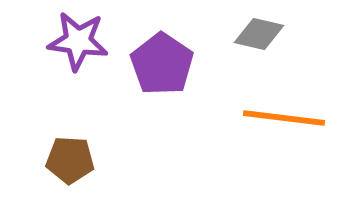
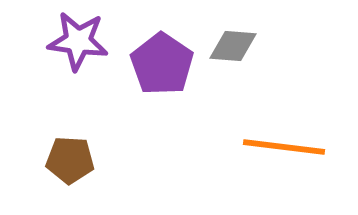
gray diamond: moved 26 px left, 12 px down; rotated 9 degrees counterclockwise
orange line: moved 29 px down
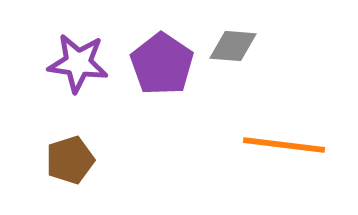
purple star: moved 22 px down
orange line: moved 2 px up
brown pentagon: rotated 21 degrees counterclockwise
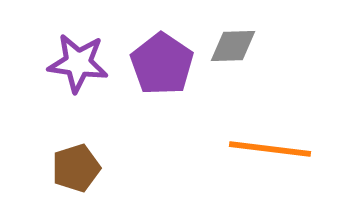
gray diamond: rotated 6 degrees counterclockwise
orange line: moved 14 px left, 4 px down
brown pentagon: moved 6 px right, 8 px down
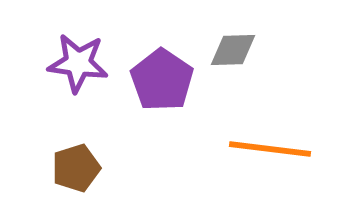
gray diamond: moved 4 px down
purple pentagon: moved 16 px down
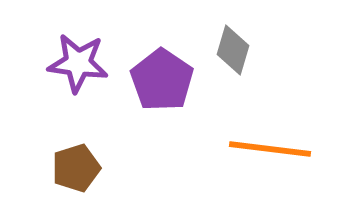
gray diamond: rotated 72 degrees counterclockwise
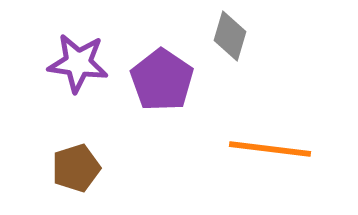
gray diamond: moved 3 px left, 14 px up
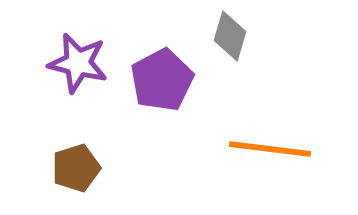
purple star: rotated 6 degrees clockwise
purple pentagon: rotated 10 degrees clockwise
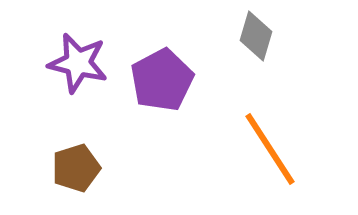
gray diamond: moved 26 px right
orange line: rotated 50 degrees clockwise
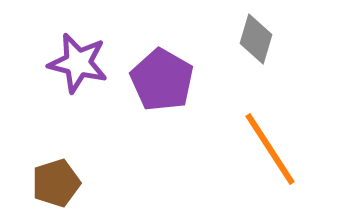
gray diamond: moved 3 px down
purple pentagon: rotated 14 degrees counterclockwise
brown pentagon: moved 20 px left, 15 px down
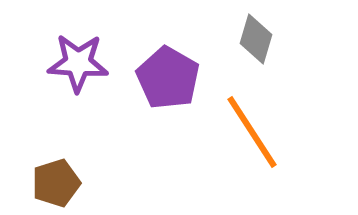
purple star: rotated 10 degrees counterclockwise
purple pentagon: moved 6 px right, 2 px up
orange line: moved 18 px left, 17 px up
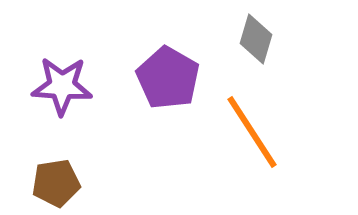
purple star: moved 16 px left, 23 px down
brown pentagon: rotated 9 degrees clockwise
